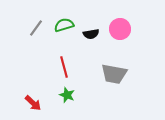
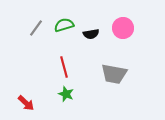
pink circle: moved 3 px right, 1 px up
green star: moved 1 px left, 1 px up
red arrow: moved 7 px left
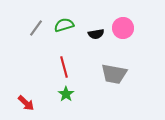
black semicircle: moved 5 px right
green star: rotated 14 degrees clockwise
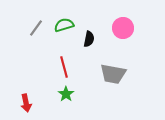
black semicircle: moved 7 px left, 5 px down; rotated 70 degrees counterclockwise
gray trapezoid: moved 1 px left
red arrow: rotated 36 degrees clockwise
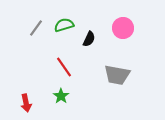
black semicircle: rotated 14 degrees clockwise
red line: rotated 20 degrees counterclockwise
gray trapezoid: moved 4 px right, 1 px down
green star: moved 5 px left, 2 px down
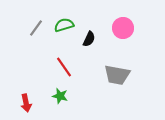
green star: moved 1 px left; rotated 21 degrees counterclockwise
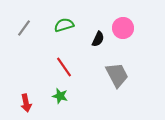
gray line: moved 12 px left
black semicircle: moved 9 px right
gray trapezoid: rotated 128 degrees counterclockwise
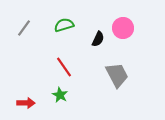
green star: moved 1 px up; rotated 14 degrees clockwise
red arrow: rotated 78 degrees counterclockwise
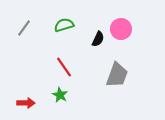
pink circle: moved 2 px left, 1 px down
gray trapezoid: rotated 48 degrees clockwise
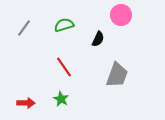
pink circle: moved 14 px up
green star: moved 1 px right, 4 px down
